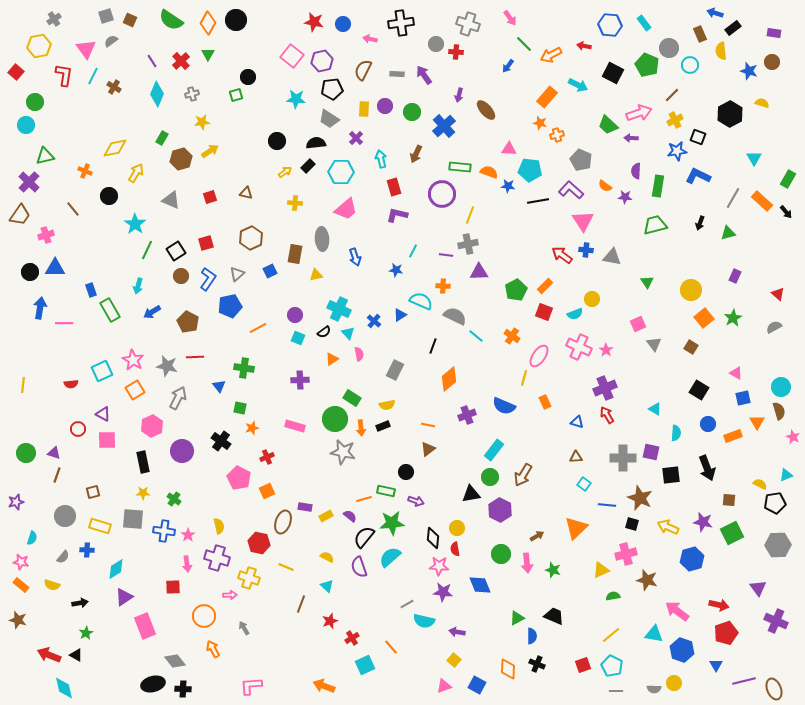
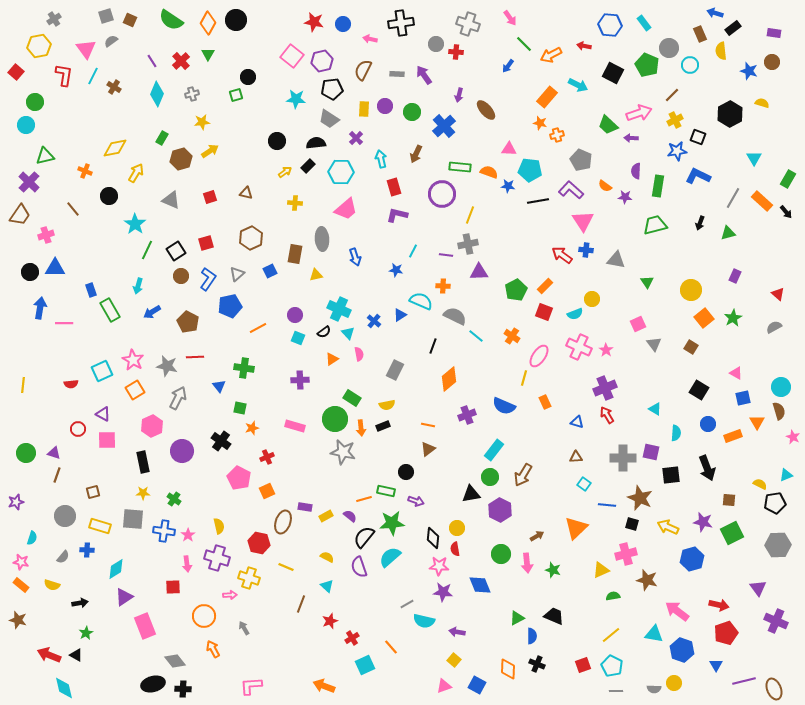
gray triangle at (612, 257): moved 4 px right, 3 px down
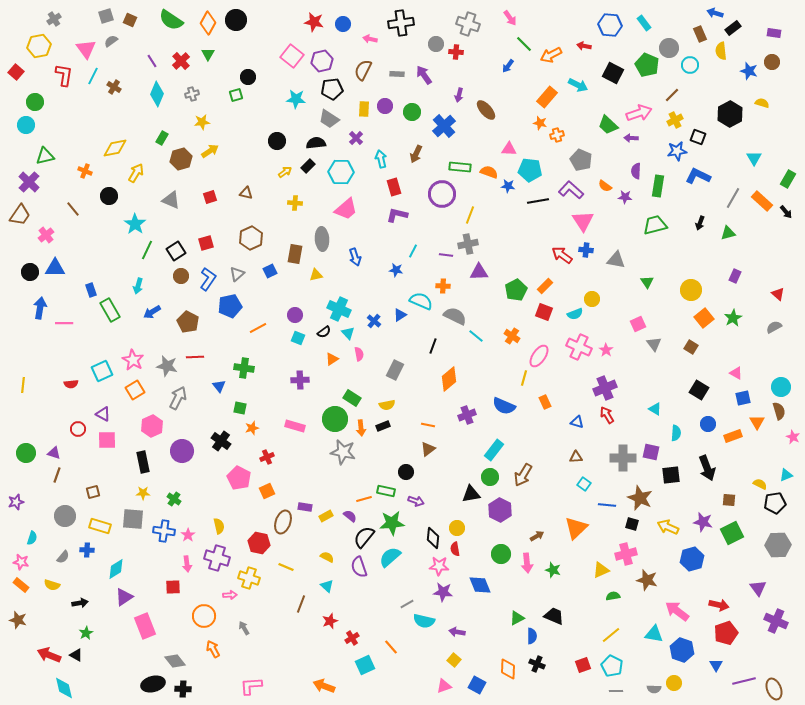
pink cross at (46, 235): rotated 21 degrees counterclockwise
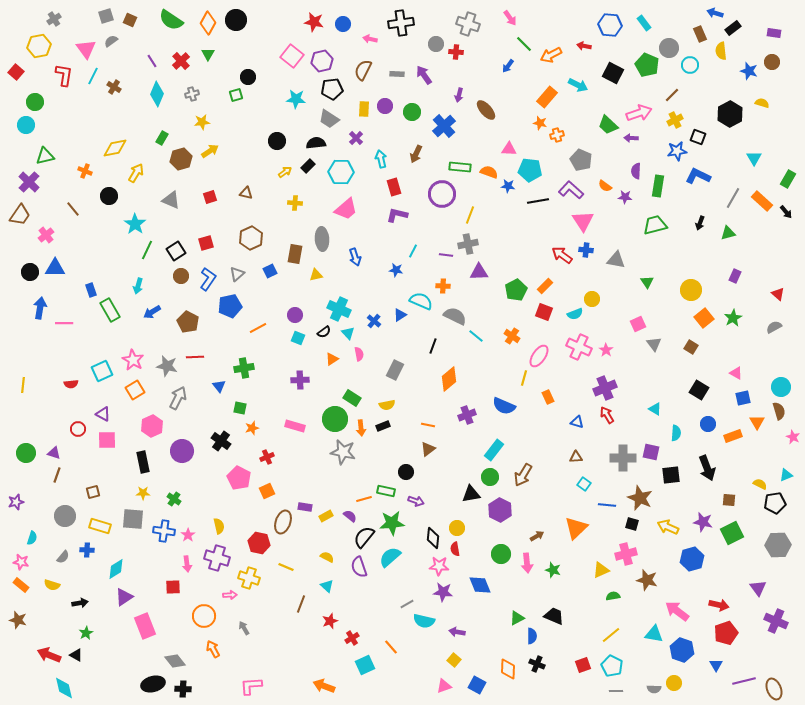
green cross at (244, 368): rotated 18 degrees counterclockwise
orange rectangle at (545, 402): moved 3 px right, 5 px up
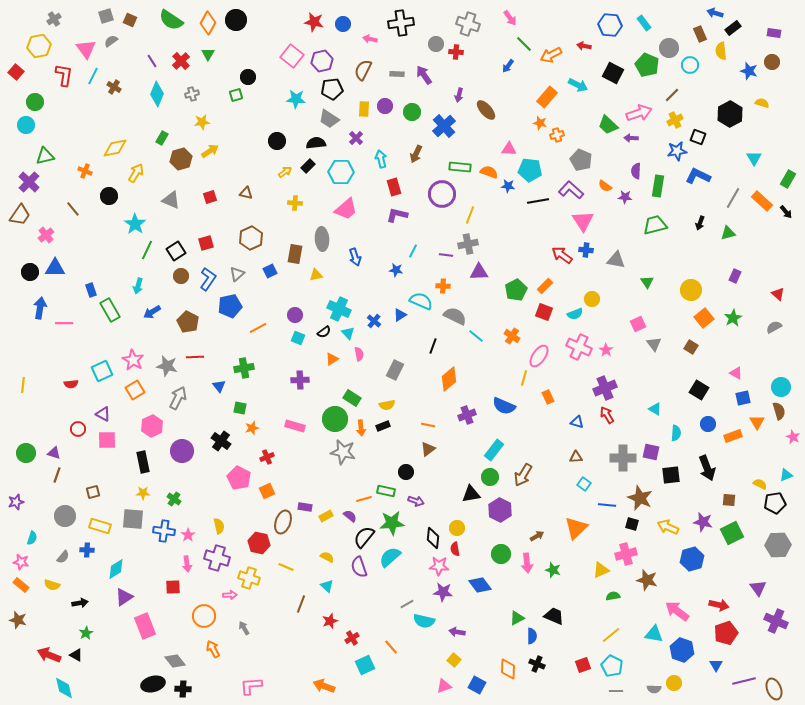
blue diamond at (480, 585): rotated 15 degrees counterclockwise
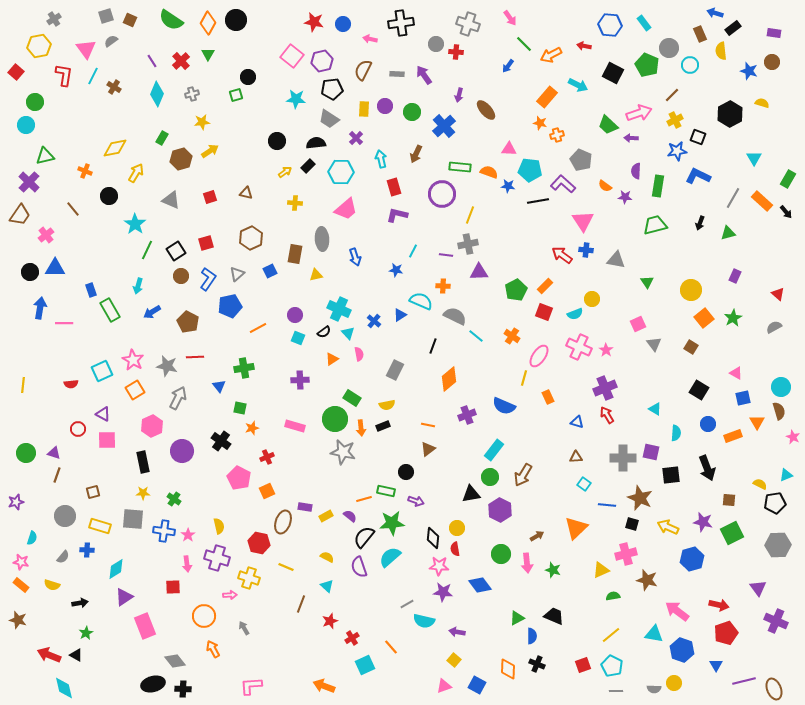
purple L-shape at (571, 190): moved 8 px left, 6 px up
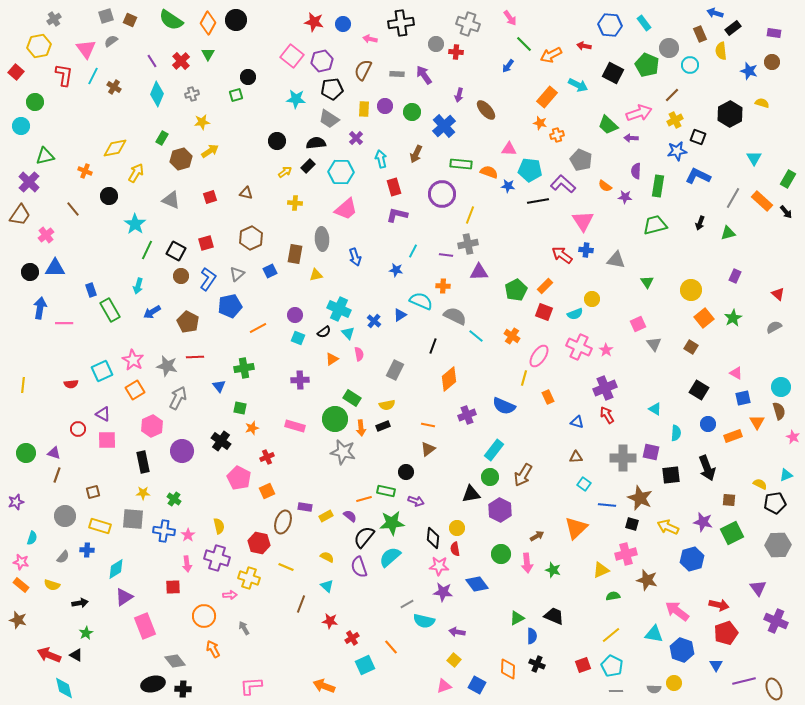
cyan circle at (26, 125): moved 5 px left, 1 px down
green rectangle at (460, 167): moved 1 px right, 3 px up
black square at (176, 251): rotated 30 degrees counterclockwise
blue diamond at (480, 585): moved 3 px left, 1 px up
red star at (330, 621): rotated 28 degrees clockwise
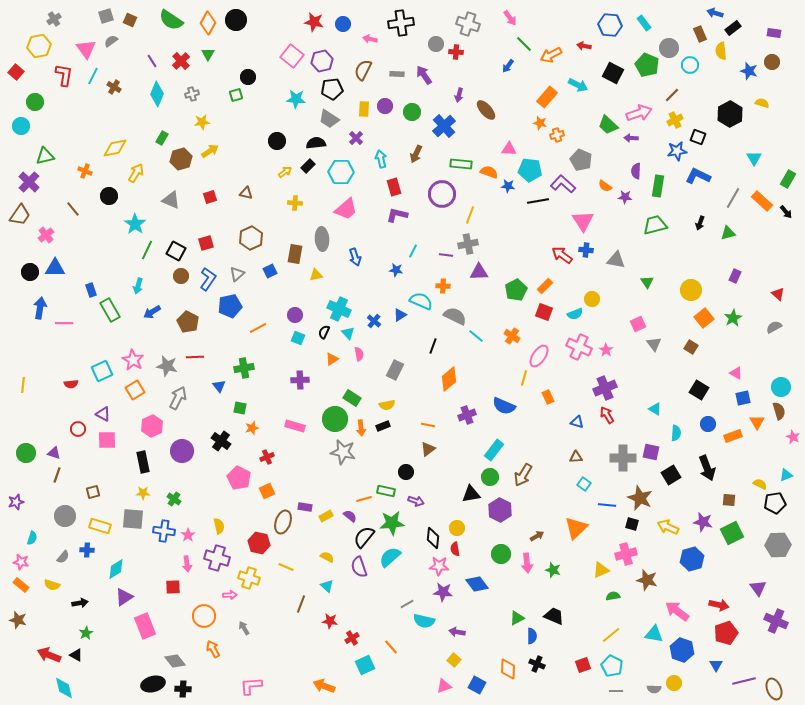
black semicircle at (324, 332): rotated 152 degrees clockwise
black square at (671, 475): rotated 24 degrees counterclockwise
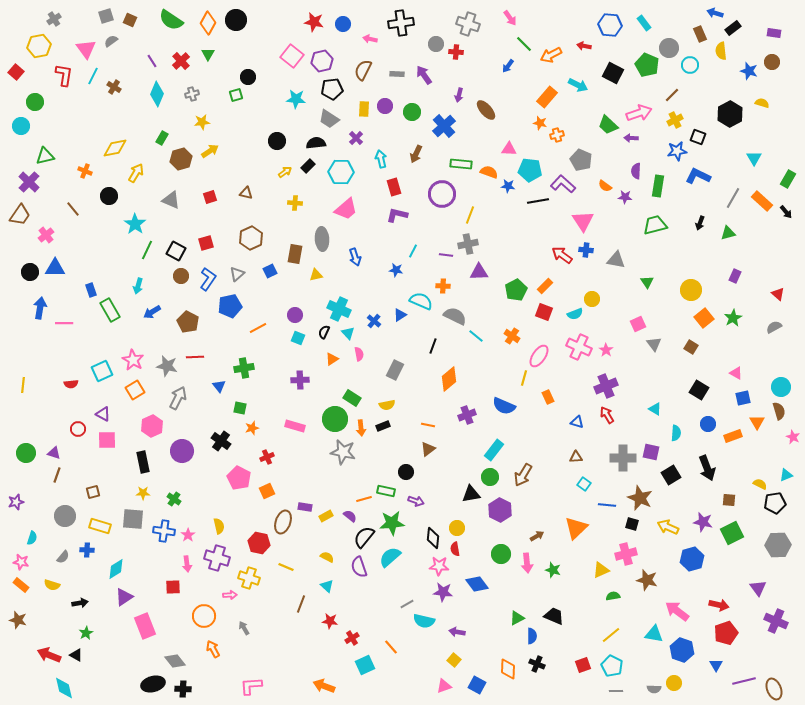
purple cross at (605, 388): moved 1 px right, 2 px up
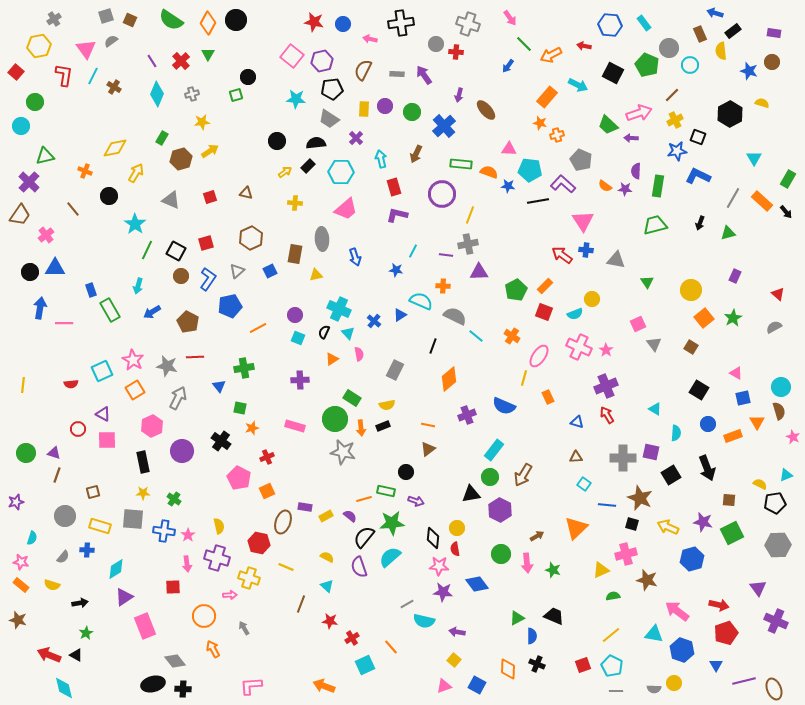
black rectangle at (733, 28): moved 3 px down
purple star at (625, 197): moved 8 px up
gray triangle at (237, 274): moved 3 px up
